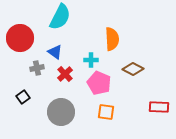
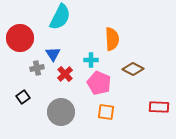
blue triangle: moved 2 px left, 2 px down; rotated 21 degrees clockwise
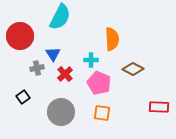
red circle: moved 2 px up
orange square: moved 4 px left, 1 px down
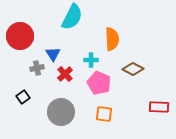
cyan semicircle: moved 12 px right
orange square: moved 2 px right, 1 px down
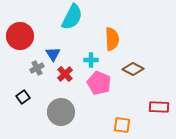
gray cross: rotated 16 degrees counterclockwise
orange square: moved 18 px right, 11 px down
